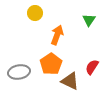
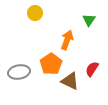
orange arrow: moved 10 px right, 5 px down
red semicircle: moved 2 px down
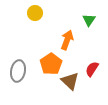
gray ellipse: moved 1 px left, 1 px up; rotated 70 degrees counterclockwise
brown triangle: rotated 18 degrees clockwise
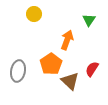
yellow circle: moved 1 px left, 1 px down
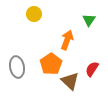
gray ellipse: moved 1 px left, 4 px up; rotated 20 degrees counterclockwise
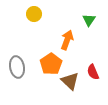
red semicircle: moved 1 px right, 3 px down; rotated 56 degrees counterclockwise
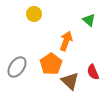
green triangle: rotated 24 degrees counterclockwise
orange arrow: moved 1 px left, 1 px down
gray ellipse: rotated 45 degrees clockwise
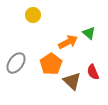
yellow circle: moved 1 px left, 1 px down
green triangle: moved 13 px down
orange arrow: moved 2 px right, 1 px down; rotated 42 degrees clockwise
gray ellipse: moved 1 px left, 4 px up
brown triangle: moved 2 px right
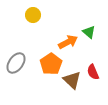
green triangle: moved 1 px up
brown triangle: moved 1 px up
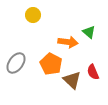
orange arrow: rotated 36 degrees clockwise
orange pentagon: rotated 10 degrees counterclockwise
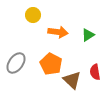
green triangle: moved 1 px left, 3 px down; rotated 48 degrees clockwise
orange arrow: moved 10 px left, 10 px up
red semicircle: moved 2 px right; rotated 14 degrees clockwise
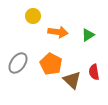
yellow circle: moved 1 px down
gray ellipse: moved 2 px right
red semicircle: moved 1 px left
